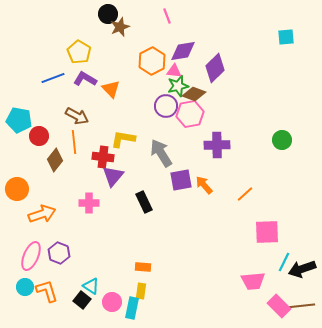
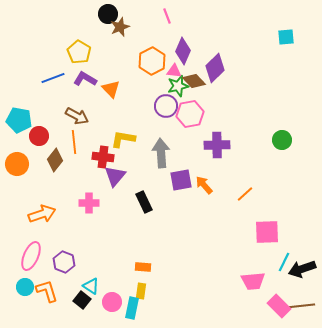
purple diamond at (183, 51): rotated 56 degrees counterclockwise
brown diamond at (194, 94): moved 13 px up; rotated 25 degrees clockwise
gray arrow at (161, 153): rotated 28 degrees clockwise
purple triangle at (113, 176): moved 2 px right
orange circle at (17, 189): moved 25 px up
purple hexagon at (59, 253): moved 5 px right, 9 px down
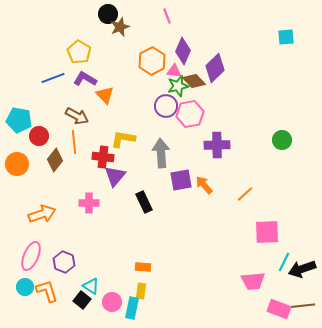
orange triangle at (111, 89): moved 6 px left, 6 px down
pink rectangle at (279, 306): moved 3 px down; rotated 25 degrees counterclockwise
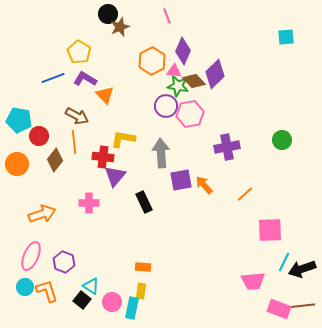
purple diamond at (215, 68): moved 6 px down
green star at (178, 86): rotated 25 degrees clockwise
purple cross at (217, 145): moved 10 px right, 2 px down; rotated 10 degrees counterclockwise
pink square at (267, 232): moved 3 px right, 2 px up
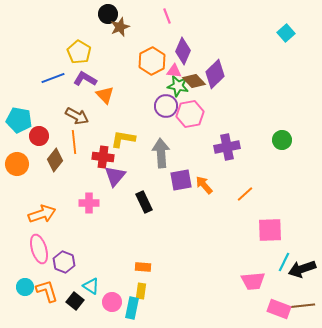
cyan square at (286, 37): moved 4 px up; rotated 36 degrees counterclockwise
pink ellipse at (31, 256): moved 8 px right, 7 px up; rotated 40 degrees counterclockwise
black square at (82, 300): moved 7 px left, 1 px down
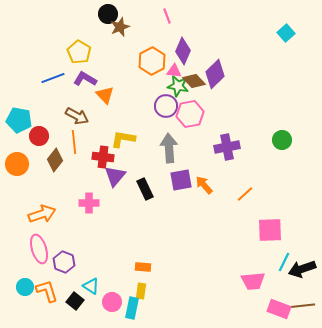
gray arrow at (161, 153): moved 8 px right, 5 px up
black rectangle at (144, 202): moved 1 px right, 13 px up
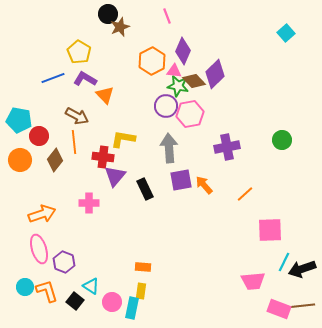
orange circle at (17, 164): moved 3 px right, 4 px up
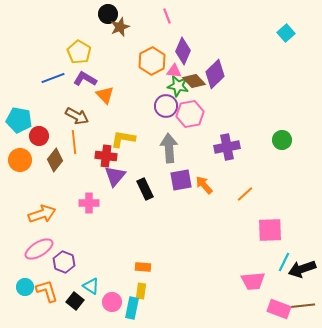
red cross at (103, 157): moved 3 px right, 1 px up
pink ellipse at (39, 249): rotated 76 degrees clockwise
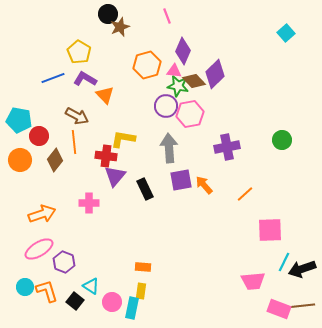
orange hexagon at (152, 61): moved 5 px left, 4 px down; rotated 12 degrees clockwise
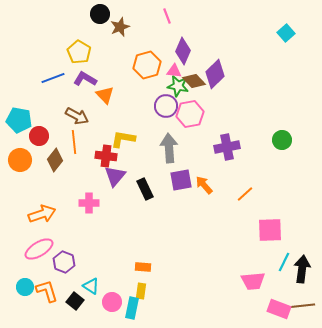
black circle at (108, 14): moved 8 px left
black arrow at (302, 269): rotated 116 degrees clockwise
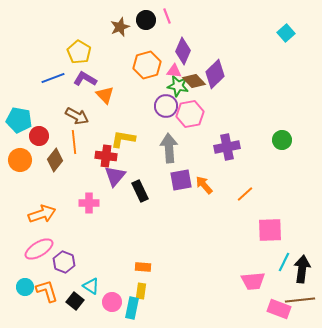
black circle at (100, 14): moved 46 px right, 6 px down
black rectangle at (145, 189): moved 5 px left, 2 px down
brown line at (300, 306): moved 6 px up
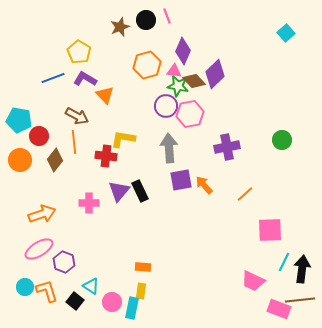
purple triangle at (115, 176): moved 4 px right, 15 px down
pink trapezoid at (253, 281): rotated 30 degrees clockwise
